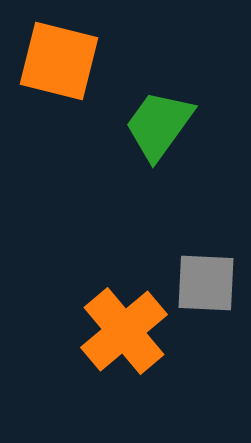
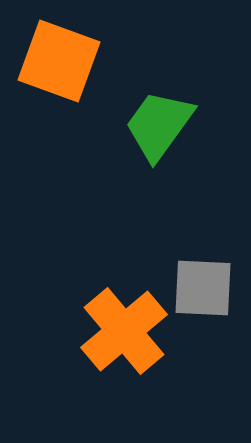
orange square: rotated 6 degrees clockwise
gray square: moved 3 px left, 5 px down
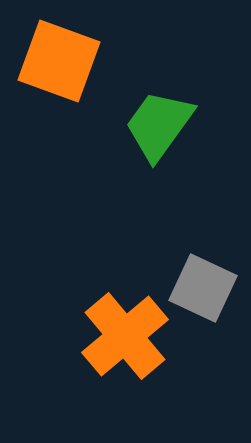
gray square: rotated 22 degrees clockwise
orange cross: moved 1 px right, 5 px down
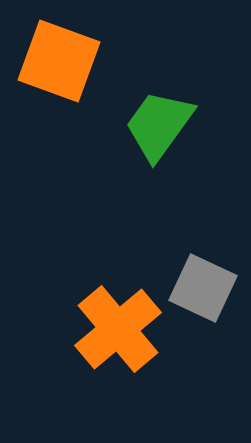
orange cross: moved 7 px left, 7 px up
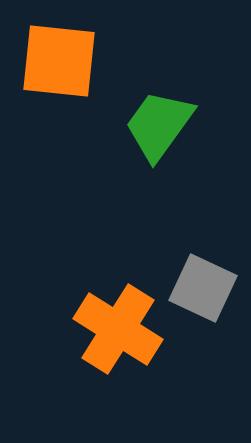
orange square: rotated 14 degrees counterclockwise
orange cross: rotated 18 degrees counterclockwise
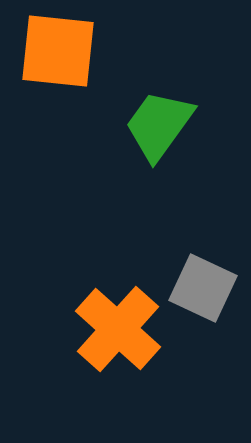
orange square: moved 1 px left, 10 px up
orange cross: rotated 10 degrees clockwise
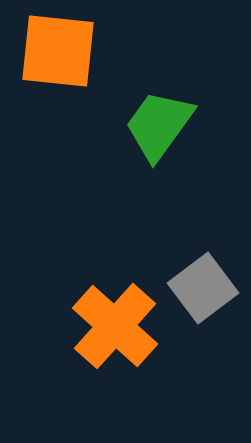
gray square: rotated 28 degrees clockwise
orange cross: moved 3 px left, 3 px up
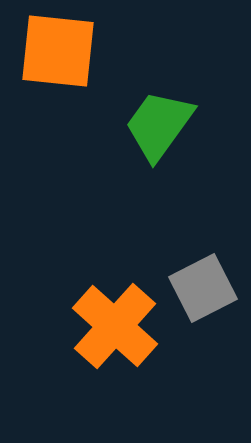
gray square: rotated 10 degrees clockwise
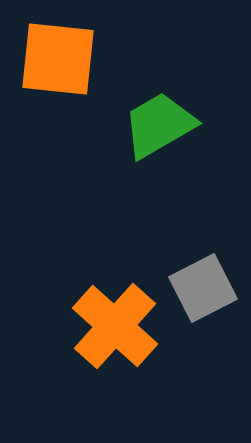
orange square: moved 8 px down
green trapezoid: rotated 24 degrees clockwise
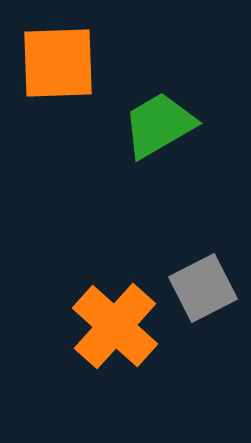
orange square: moved 4 px down; rotated 8 degrees counterclockwise
